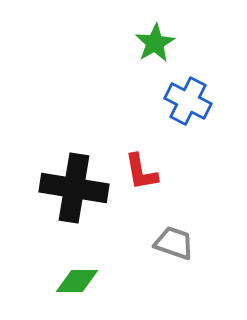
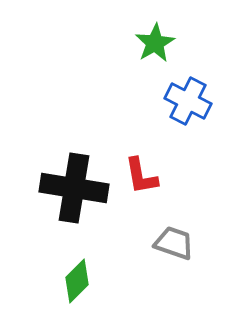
red L-shape: moved 4 px down
green diamond: rotated 45 degrees counterclockwise
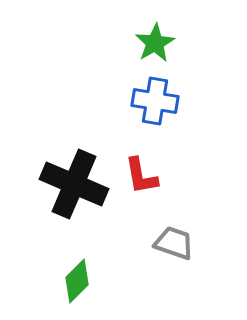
blue cross: moved 33 px left; rotated 18 degrees counterclockwise
black cross: moved 4 px up; rotated 14 degrees clockwise
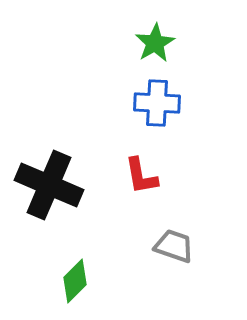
blue cross: moved 2 px right, 2 px down; rotated 6 degrees counterclockwise
black cross: moved 25 px left, 1 px down
gray trapezoid: moved 3 px down
green diamond: moved 2 px left
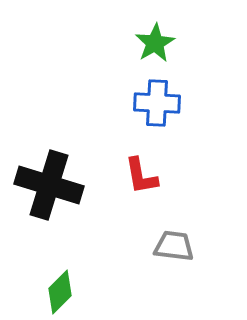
black cross: rotated 6 degrees counterclockwise
gray trapezoid: rotated 12 degrees counterclockwise
green diamond: moved 15 px left, 11 px down
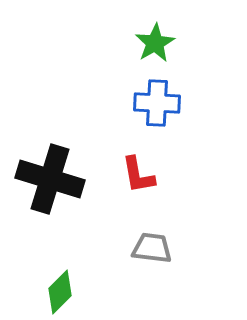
red L-shape: moved 3 px left, 1 px up
black cross: moved 1 px right, 6 px up
gray trapezoid: moved 22 px left, 2 px down
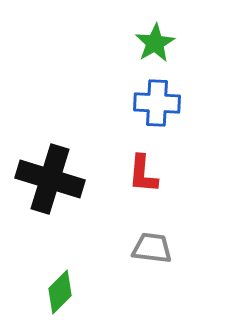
red L-shape: moved 5 px right, 1 px up; rotated 15 degrees clockwise
